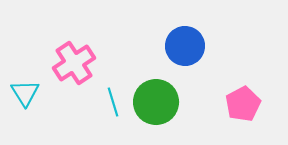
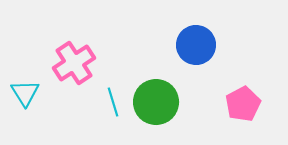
blue circle: moved 11 px right, 1 px up
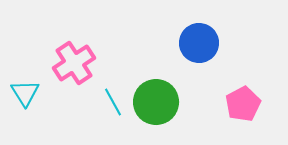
blue circle: moved 3 px right, 2 px up
cyan line: rotated 12 degrees counterclockwise
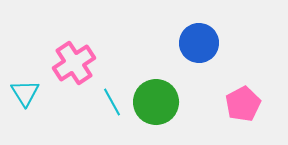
cyan line: moved 1 px left
